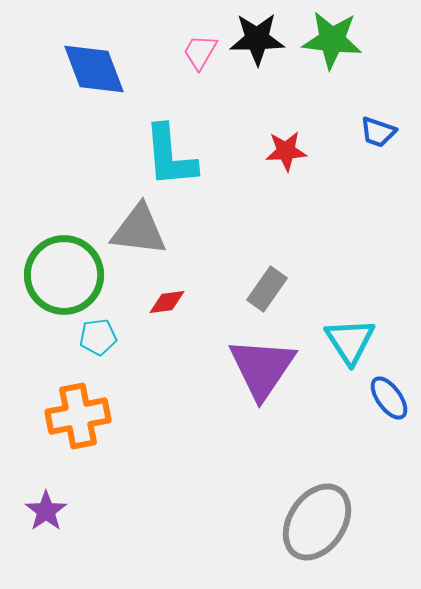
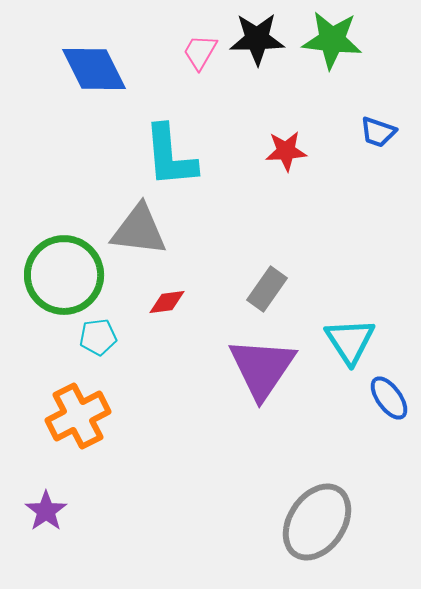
blue diamond: rotated 6 degrees counterclockwise
orange cross: rotated 16 degrees counterclockwise
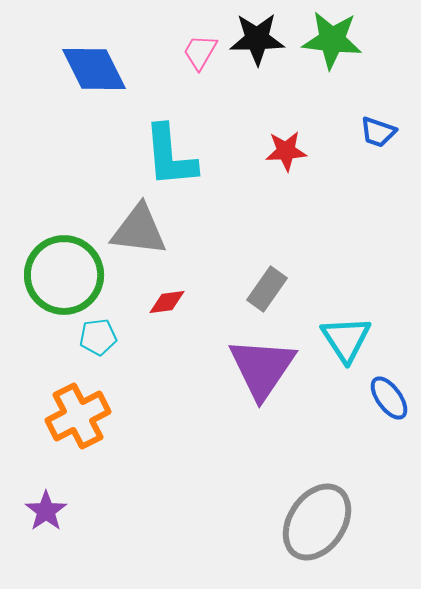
cyan triangle: moved 4 px left, 2 px up
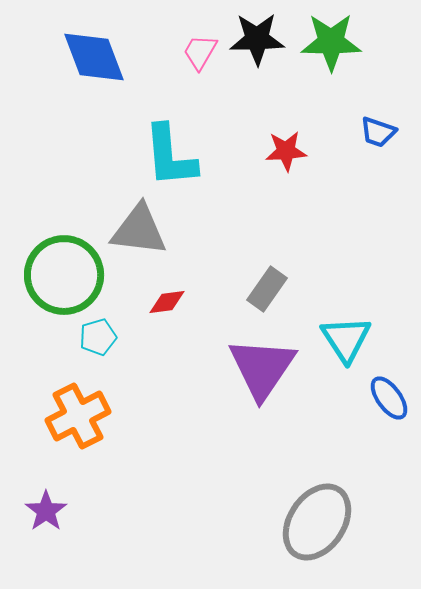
green star: moved 1 px left, 2 px down; rotated 6 degrees counterclockwise
blue diamond: moved 12 px up; rotated 6 degrees clockwise
cyan pentagon: rotated 9 degrees counterclockwise
